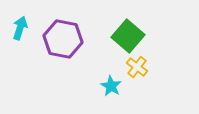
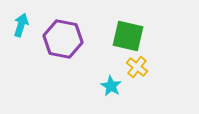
cyan arrow: moved 1 px right, 3 px up
green square: rotated 28 degrees counterclockwise
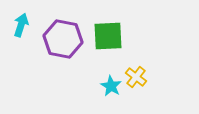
green square: moved 20 px left; rotated 16 degrees counterclockwise
yellow cross: moved 1 px left, 10 px down
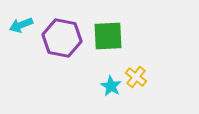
cyan arrow: rotated 130 degrees counterclockwise
purple hexagon: moved 1 px left, 1 px up
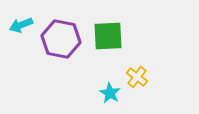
purple hexagon: moved 1 px left, 1 px down
yellow cross: moved 1 px right
cyan star: moved 1 px left, 7 px down
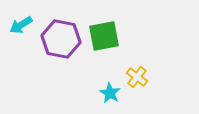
cyan arrow: rotated 10 degrees counterclockwise
green square: moved 4 px left; rotated 8 degrees counterclockwise
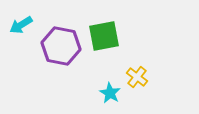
purple hexagon: moved 7 px down
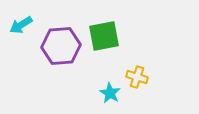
purple hexagon: rotated 15 degrees counterclockwise
yellow cross: rotated 20 degrees counterclockwise
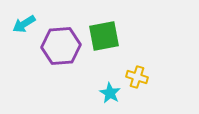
cyan arrow: moved 3 px right, 1 px up
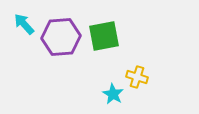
cyan arrow: rotated 80 degrees clockwise
purple hexagon: moved 9 px up
cyan star: moved 3 px right, 1 px down
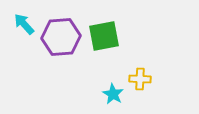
yellow cross: moved 3 px right, 2 px down; rotated 15 degrees counterclockwise
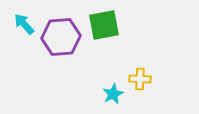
green square: moved 11 px up
cyan star: rotated 15 degrees clockwise
